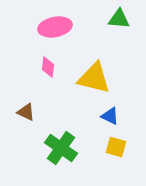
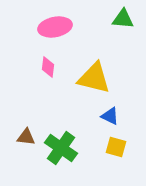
green triangle: moved 4 px right
brown triangle: moved 25 px down; rotated 18 degrees counterclockwise
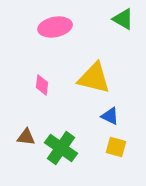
green triangle: rotated 25 degrees clockwise
pink diamond: moved 6 px left, 18 px down
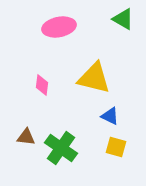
pink ellipse: moved 4 px right
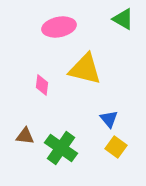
yellow triangle: moved 9 px left, 9 px up
blue triangle: moved 1 px left, 3 px down; rotated 24 degrees clockwise
brown triangle: moved 1 px left, 1 px up
yellow square: rotated 20 degrees clockwise
